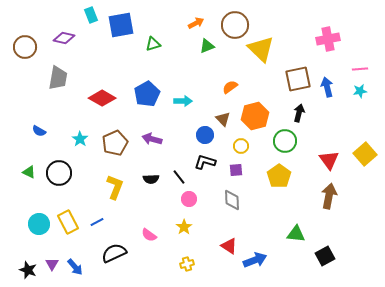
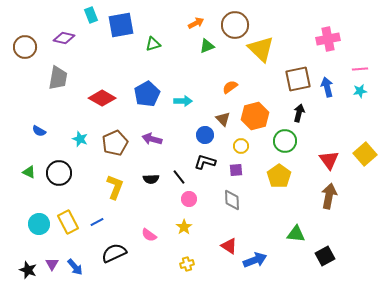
cyan star at (80, 139): rotated 14 degrees counterclockwise
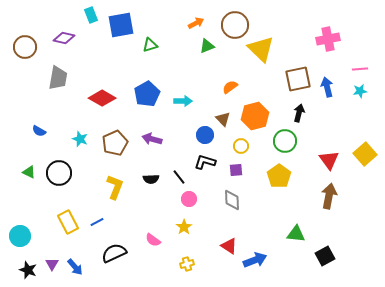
green triangle at (153, 44): moved 3 px left, 1 px down
cyan circle at (39, 224): moved 19 px left, 12 px down
pink semicircle at (149, 235): moved 4 px right, 5 px down
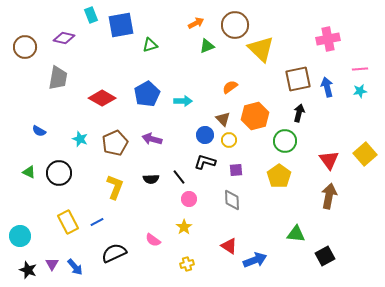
yellow circle at (241, 146): moved 12 px left, 6 px up
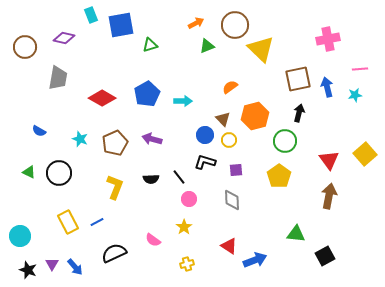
cyan star at (360, 91): moved 5 px left, 4 px down
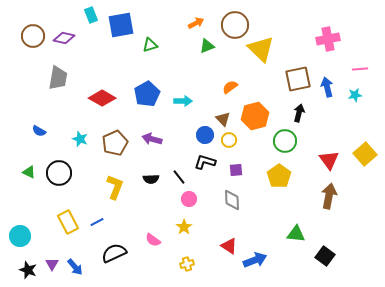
brown circle at (25, 47): moved 8 px right, 11 px up
black square at (325, 256): rotated 24 degrees counterclockwise
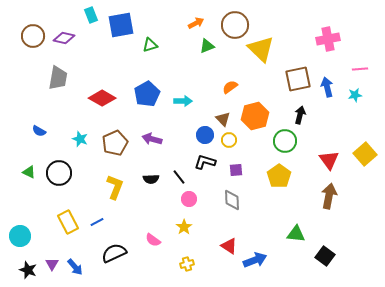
black arrow at (299, 113): moved 1 px right, 2 px down
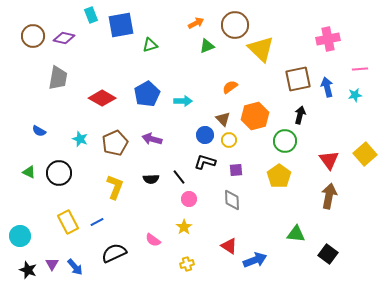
black square at (325, 256): moved 3 px right, 2 px up
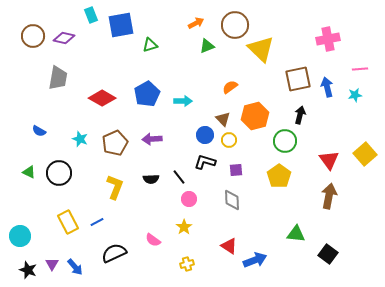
purple arrow at (152, 139): rotated 18 degrees counterclockwise
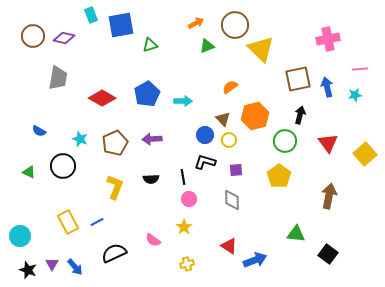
red triangle at (329, 160): moved 1 px left, 17 px up
black circle at (59, 173): moved 4 px right, 7 px up
black line at (179, 177): moved 4 px right; rotated 28 degrees clockwise
